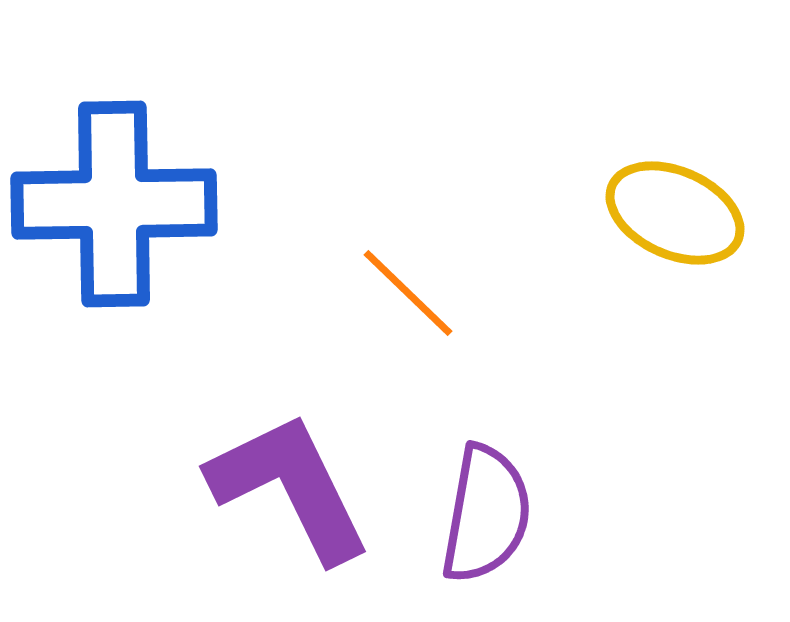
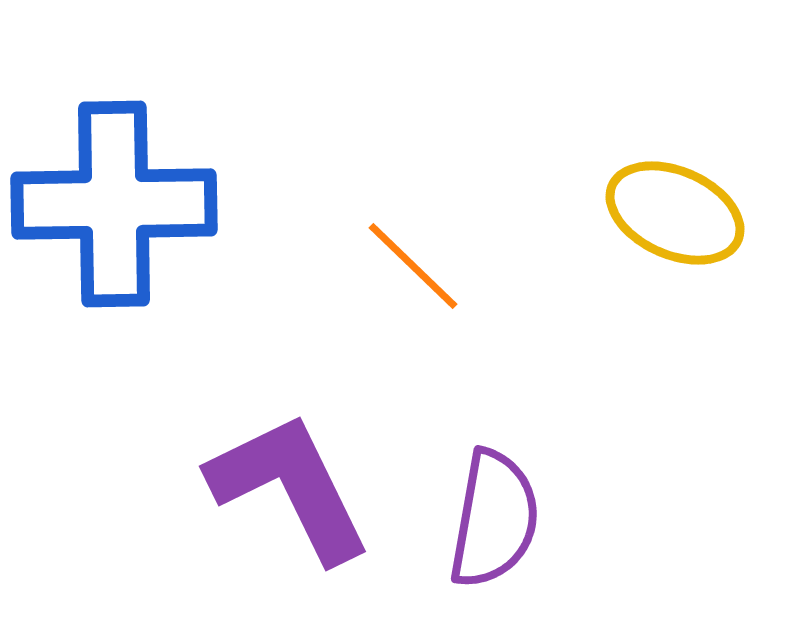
orange line: moved 5 px right, 27 px up
purple semicircle: moved 8 px right, 5 px down
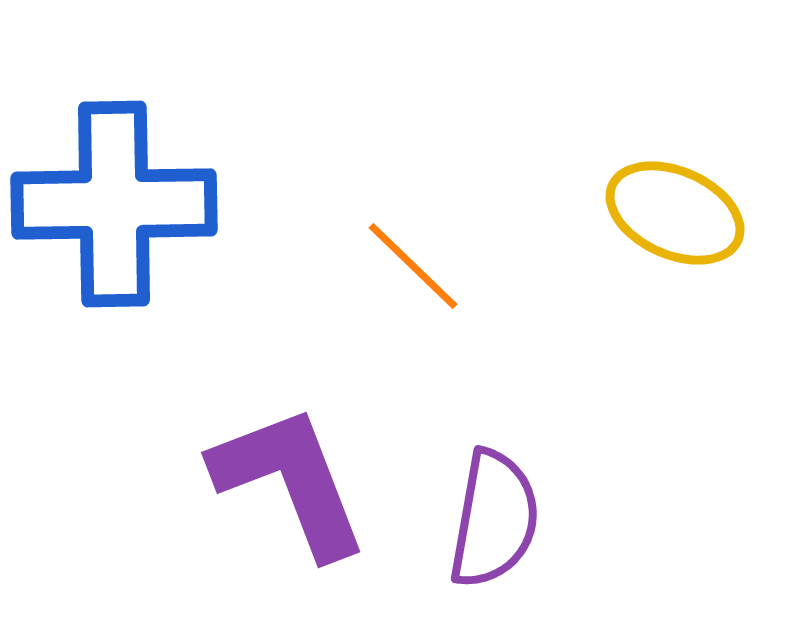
purple L-shape: moved 6 px up; rotated 5 degrees clockwise
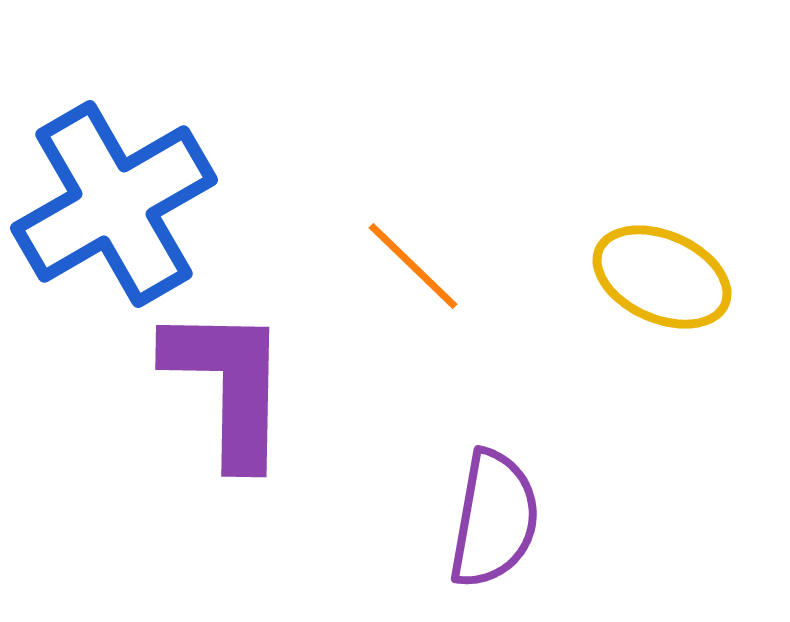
blue cross: rotated 29 degrees counterclockwise
yellow ellipse: moved 13 px left, 64 px down
purple L-shape: moved 62 px left, 96 px up; rotated 22 degrees clockwise
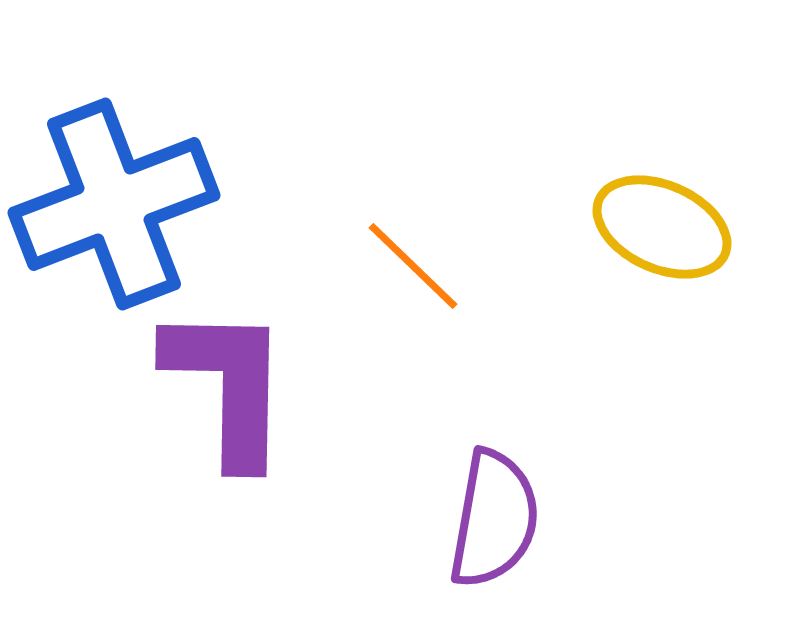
blue cross: rotated 9 degrees clockwise
yellow ellipse: moved 50 px up
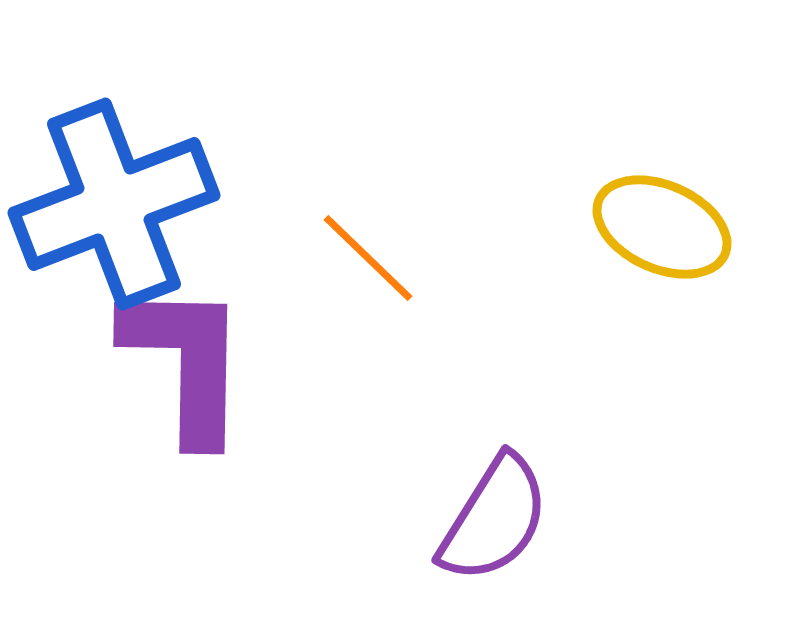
orange line: moved 45 px left, 8 px up
purple L-shape: moved 42 px left, 23 px up
purple semicircle: rotated 22 degrees clockwise
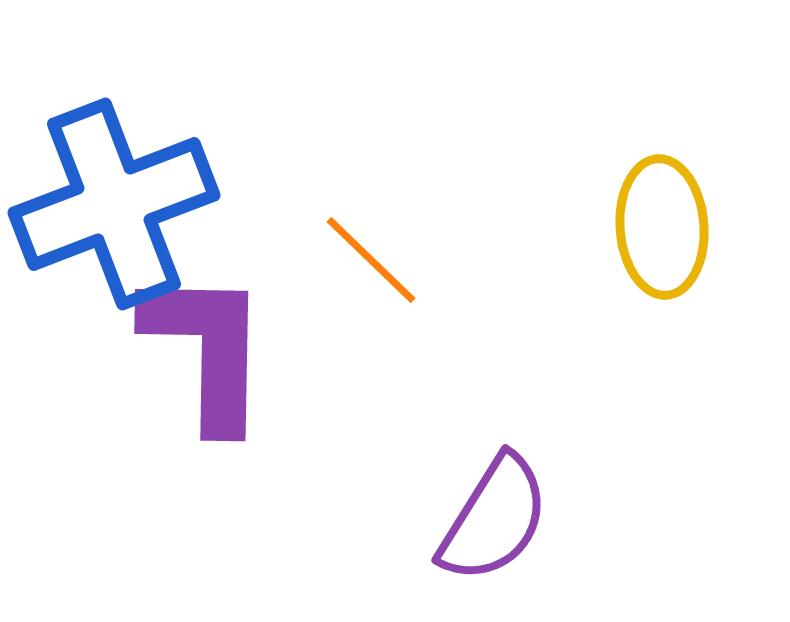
yellow ellipse: rotated 62 degrees clockwise
orange line: moved 3 px right, 2 px down
purple L-shape: moved 21 px right, 13 px up
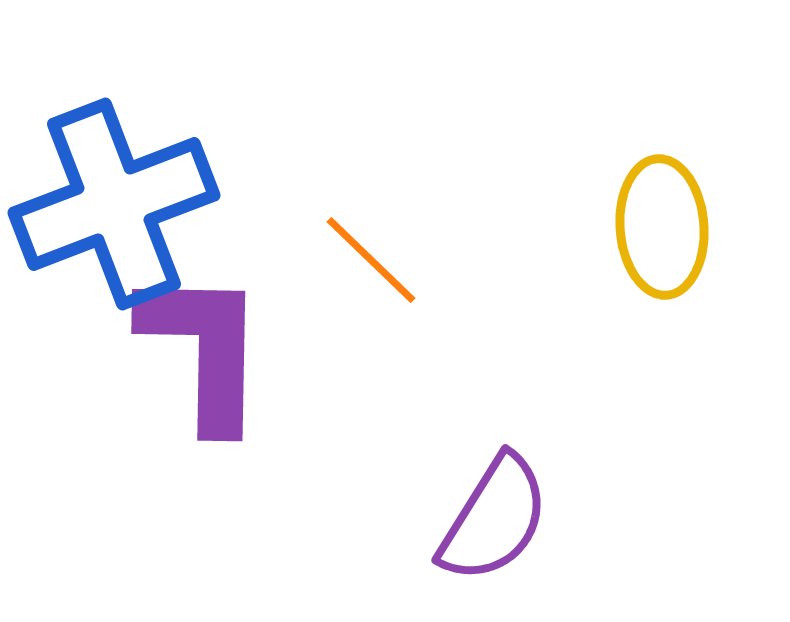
purple L-shape: moved 3 px left
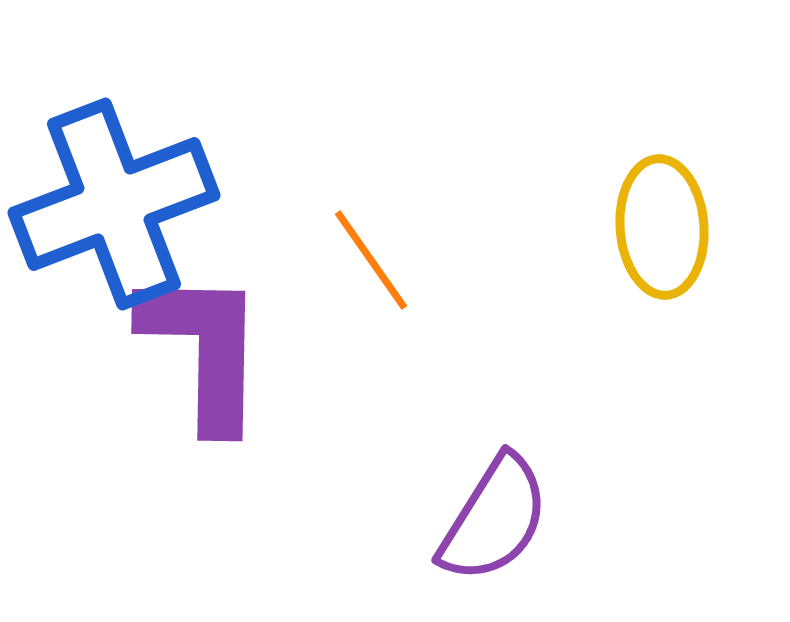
orange line: rotated 11 degrees clockwise
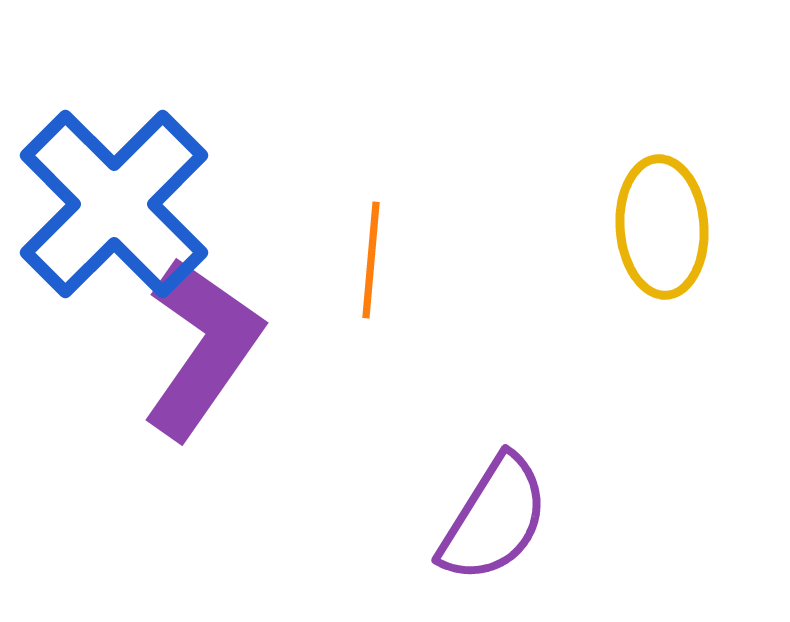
blue cross: rotated 24 degrees counterclockwise
orange line: rotated 40 degrees clockwise
purple L-shape: moved 2 px left, 1 px up; rotated 34 degrees clockwise
